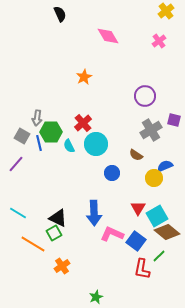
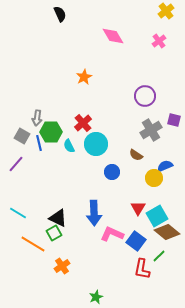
pink diamond: moved 5 px right
blue circle: moved 1 px up
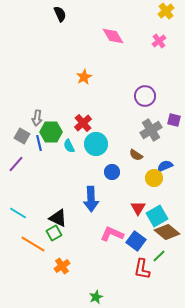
blue arrow: moved 3 px left, 14 px up
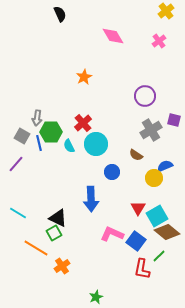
orange line: moved 3 px right, 4 px down
